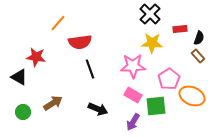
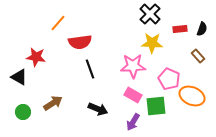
black semicircle: moved 3 px right, 9 px up
pink pentagon: rotated 15 degrees counterclockwise
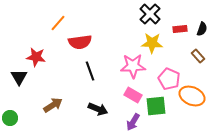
black line: moved 2 px down
black triangle: rotated 30 degrees clockwise
brown arrow: moved 2 px down
green circle: moved 13 px left, 6 px down
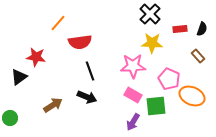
black triangle: rotated 24 degrees clockwise
black arrow: moved 11 px left, 12 px up
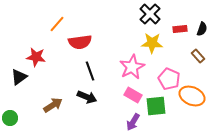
orange line: moved 1 px left, 1 px down
pink star: moved 1 px left, 1 px down; rotated 25 degrees counterclockwise
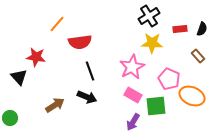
black cross: moved 1 px left, 2 px down; rotated 15 degrees clockwise
black triangle: rotated 36 degrees counterclockwise
brown arrow: moved 2 px right
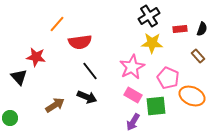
black line: rotated 18 degrees counterclockwise
pink pentagon: moved 1 px left, 1 px up
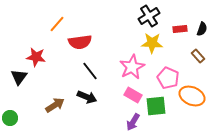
black triangle: rotated 18 degrees clockwise
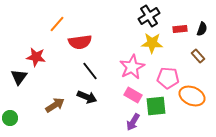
pink pentagon: rotated 20 degrees counterclockwise
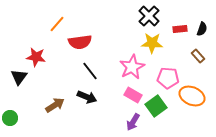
black cross: rotated 15 degrees counterclockwise
green square: rotated 30 degrees counterclockwise
